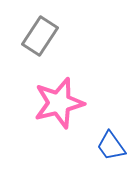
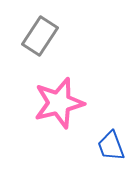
blue trapezoid: rotated 16 degrees clockwise
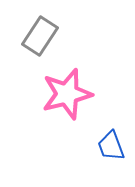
pink star: moved 8 px right, 9 px up
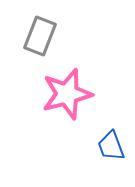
gray rectangle: rotated 12 degrees counterclockwise
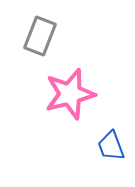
pink star: moved 3 px right
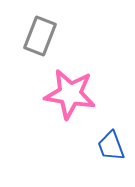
pink star: rotated 24 degrees clockwise
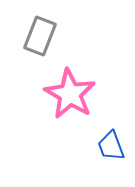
pink star: rotated 21 degrees clockwise
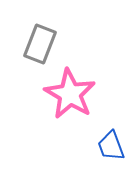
gray rectangle: moved 8 px down
